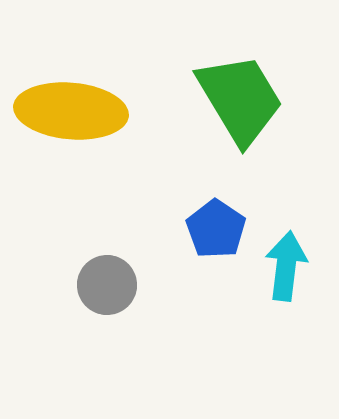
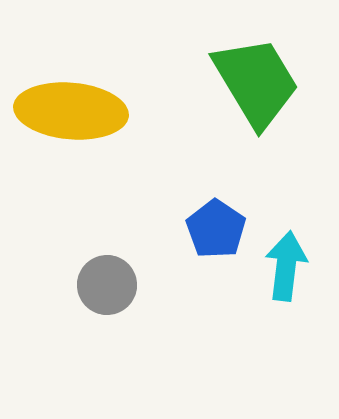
green trapezoid: moved 16 px right, 17 px up
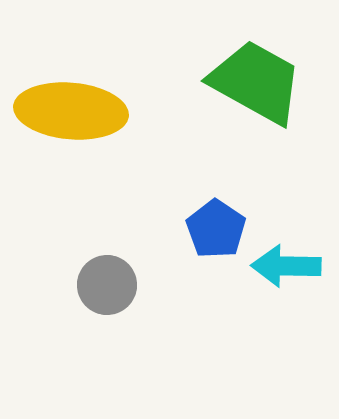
green trapezoid: rotated 30 degrees counterclockwise
cyan arrow: rotated 96 degrees counterclockwise
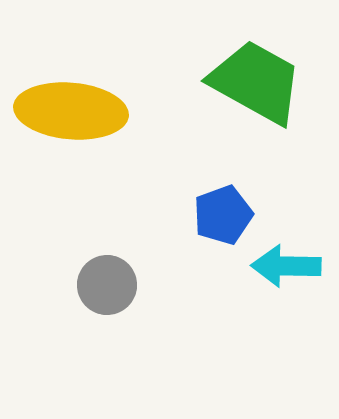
blue pentagon: moved 7 px right, 14 px up; rotated 18 degrees clockwise
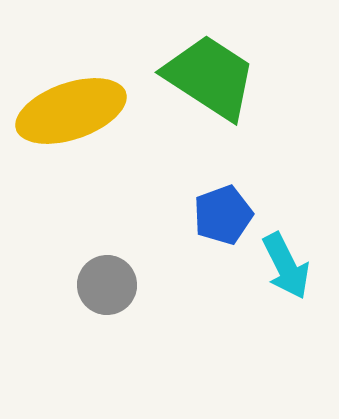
green trapezoid: moved 46 px left, 5 px up; rotated 4 degrees clockwise
yellow ellipse: rotated 24 degrees counterclockwise
cyan arrow: rotated 118 degrees counterclockwise
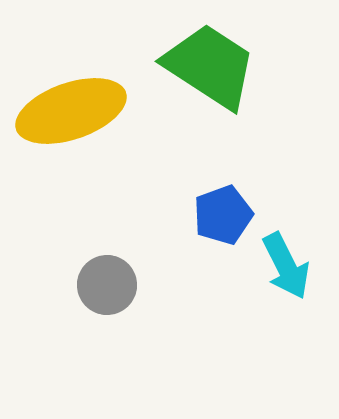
green trapezoid: moved 11 px up
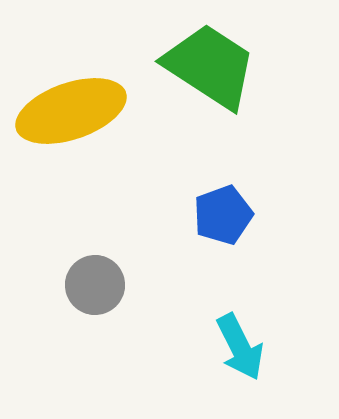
cyan arrow: moved 46 px left, 81 px down
gray circle: moved 12 px left
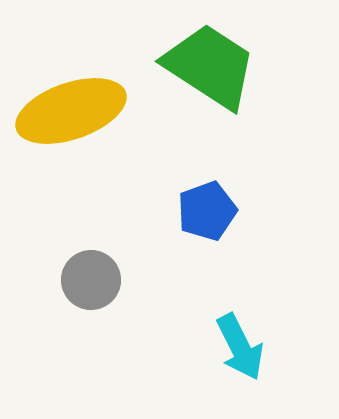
blue pentagon: moved 16 px left, 4 px up
gray circle: moved 4 px left, 5 px up
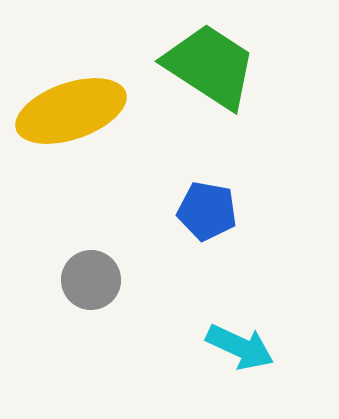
blue pentagon: rotated 30 degrees clockwise
cyan arrow: rotated 38 degrees counterclockwise
